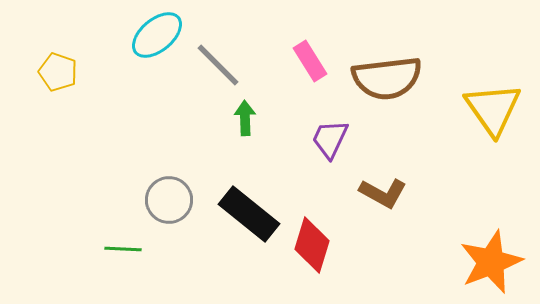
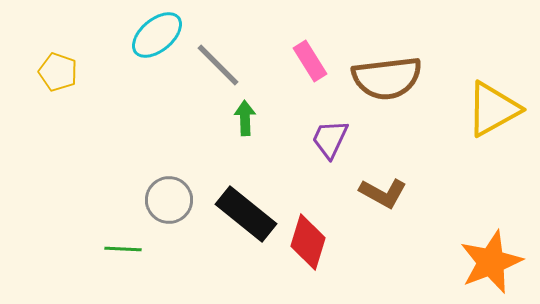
yellow triangle: rotated 36 degrees clockwise
black rectangle: moved 3 px left
red diamond: moved 4 px left, 3 px up
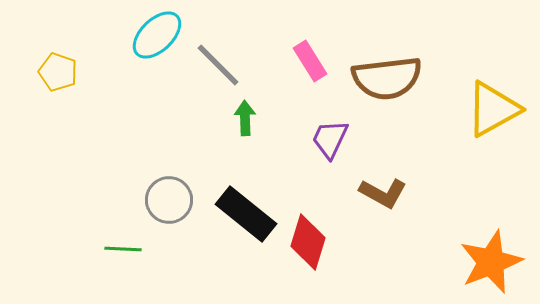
cyan ellipse: rotated 4 degrees counterclockwise
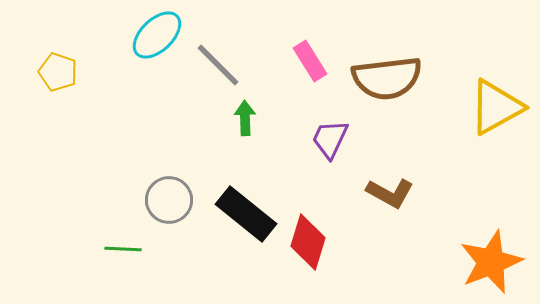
yellow triangle: moved 3 px right, 2 px up
brown L-shape: moved 7 px right
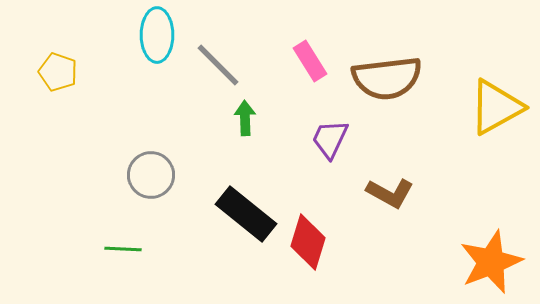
cyan ellipse: rotated 46 degrees counterclockwise
gray circle: moved 18 px left, 25 px up
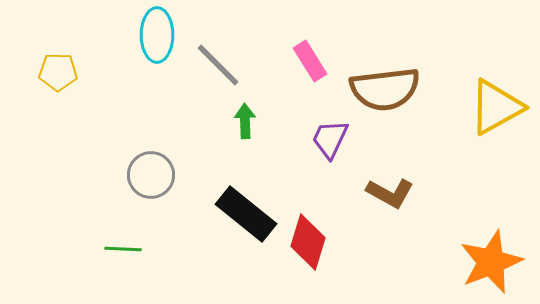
yellow pentagon: rotated 18 degrees counterclockwise
brown semicircle: moved 2 px left, 11 px down
green arrow: moved 3 px down
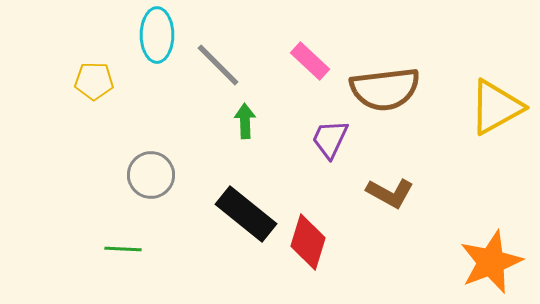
pink rectangle: rotated 15 degrees counterclockwise
yellow pentagon: moved 36 px right, 9 px down
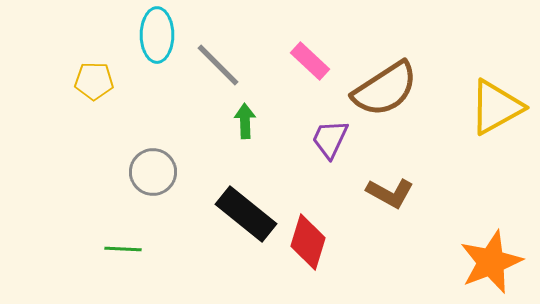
brown semicircle: rotated 26 degrees counterclockwise
gray circle: moved 2 px right, 3 px up
